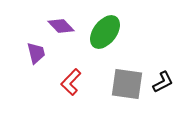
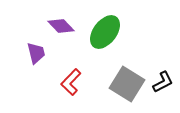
gray square: rotated 24 degrees clockwise
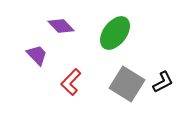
green ellipse: moved 10 px right, 1 px down
purple trapezoid: moved 1 px right, 2 px down; rotated 30 degrees counterclockwise
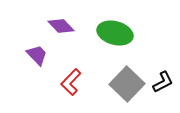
green ellipse: rotated 68 degrees clockwise
gray square: rotated 12 degrees clockwise
